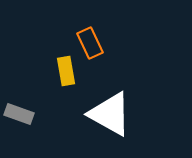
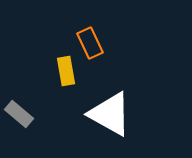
gray rectangle: rotated 20 degrees clockwise
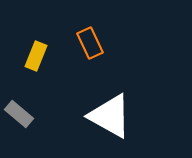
yellow rectangle: moved 30 px left, 15 px up; rotated 32 degrees clockwise
white triangle: moved 2 px down
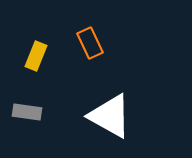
gray rectangle: moved 8 px right, 2 px up; rotated 32 degrees counterclockwise
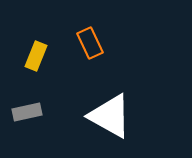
gray rectangle: rotated 20 degrees counterclockwise
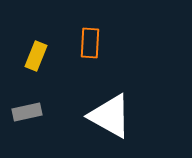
orange rectangle: rotated 28 degrees clockwise
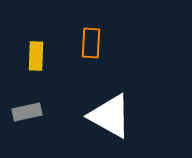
orange rectangle: moved 1 px right
yellow rectangle: rotated 20 degrees counterclockwise
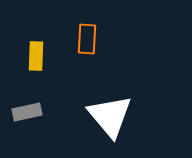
orange rectangle: moved 4 px left, 4 px up
white triangle: rotated 21 degrees clockwise
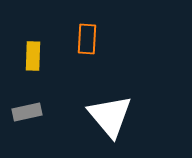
yellow rectangle: moved 3 px left
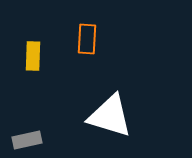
gray rectangle: moved 28 px down
white triangle: rotated 33 degrees counterclockwise
